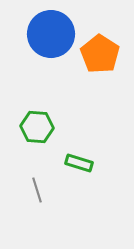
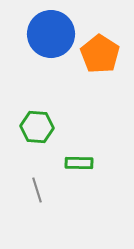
green rectangle: rotated 16 degrees counterclockwise
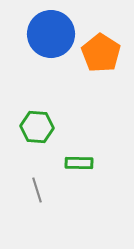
orange pentagon: moved 1 px right, 1 px up
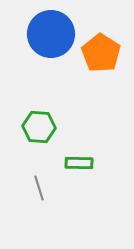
green hexagon: moved 2 px right
gray line: moved 2 px right, 2 px up
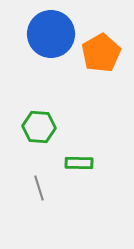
orange pentagon: rotated 9 degrees clockwise
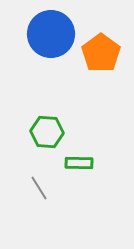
orange pentagon: rotated 6 degrees counterclockwise
green hexagon: moved 8 px right, 5 px down
gray line: rotated 15 degrees counterclockwise
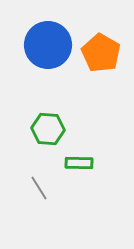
blue circle: moved 3 px left, 11 px down
orange pentagon: rotated 6 degrees counterclockwise
green hexagon: moved 1 px right, 3 px up
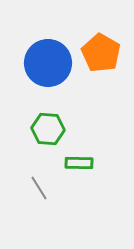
blue circle: moved 18 px down
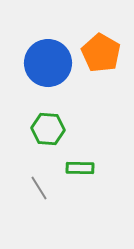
green rectangle: moved 1 px right, 5 px down
